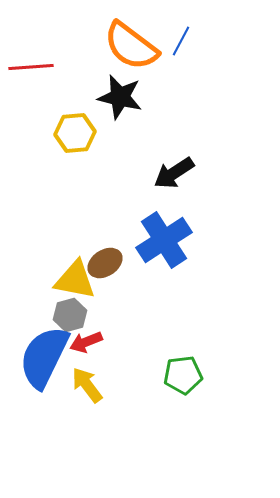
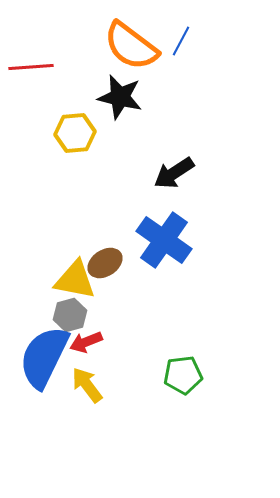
blue cross: rotated 22 degrees counterclockwise
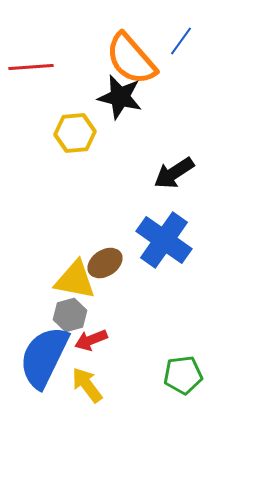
blue line: rotated 8 degrees clockwise
orange semicircle: moved 13 px down; rotated 12 degrees clockwise
red arrow: moved 5 px right, 2 px up
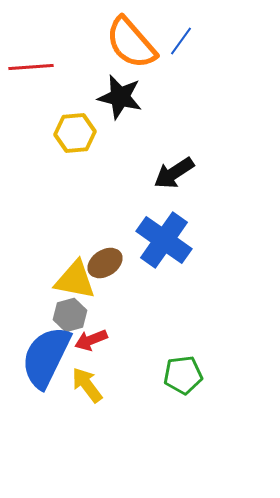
orange semicircle: moved 16 px up
blue semicircle: moved 2 px right
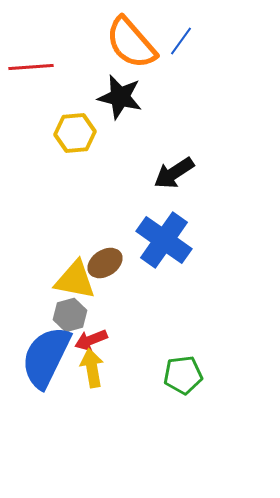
yellow arrow: moved 5 px right, 17 px up; rotated 27 degrees clockwise
